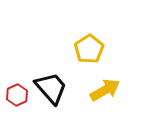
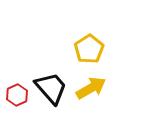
yellow arrow: moved 14 px left, 2 px up
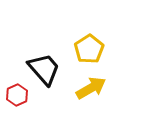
black trapezoid: moved 7 px left, 19 px up
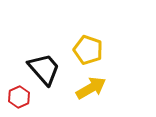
yellow pentagon: moved 1 px left, 1 px down; rotated 20 degrees counterclockwise
red hexagon: moved 2 px right, 2 px down
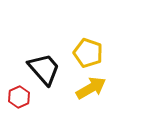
yellow pentagon: moved 3 px down
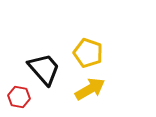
yellow arrow: moved 1 px left, 1 px down
red hexagon: rotated 25 degrees counterclockwise
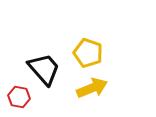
yellow arrow: moved 2 px right, 1 px up; rotated 8 degrees clockwise
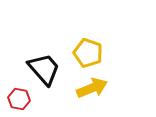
red hexagon: moved 2 px down
